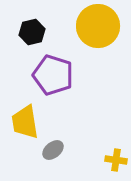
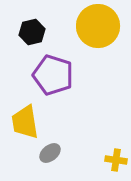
gray ellipse: moved 3 px left, 3 px down
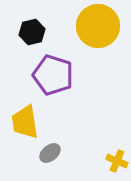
yellow cross: moved 1 px right, 1 px down; rotated 15 degrees clockwise
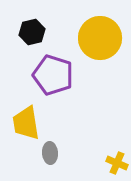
yellow circle: moved 2 px right, 12 px down
yellow trapezoid: moved 1 px right, 1 px down
gray ellipse: rotated 55 degrees counterclockwise
yellow cross: moved 2 px down
